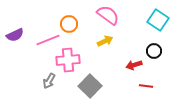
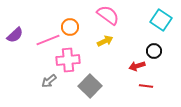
cyan square: moved 3 px right
orange circle: moved 1 px right, 3 px down
purple semicircle: rotated 18 degrees counterclockwise
red arrow: moved 3 px right, 1 px down
gray arrow: rotated 21 degrees clockwise
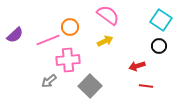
black circle: moved 5 px right, 5 px up
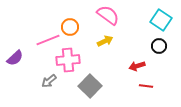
purple semicircle: moved 23 px down
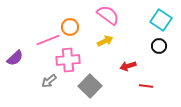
red arrow: moved 9 px left
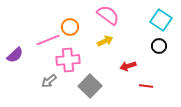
purple semicircle: moved 3 px up
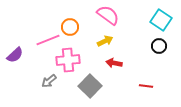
red arrow: moved 14 px left, 3 px up; rotated 28 degrees clockwise
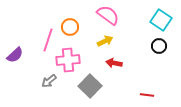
pink line: rotated 50 degrees counterclockwise
red line: moved 1 px right, 9 px down
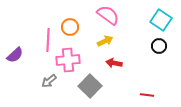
pink line: rotated 15 degrees counterclockwise
